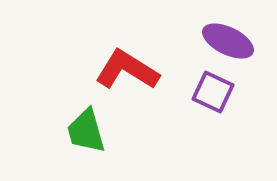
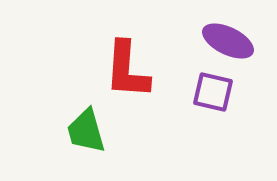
red L-shape: rotated 118 degrees counterclockwise
purple square: rotated 12 degrees counterclockwise
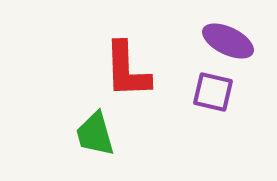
red L-shape: rotated 6 degrees counterclockwise
green trapezoid: moved 9 px right, 3 px down
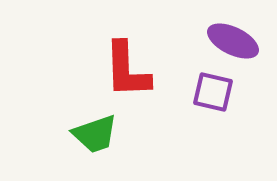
purple ellipse: moved 5 px right
green trapezoid: rotated 93 degrees counterclockwise
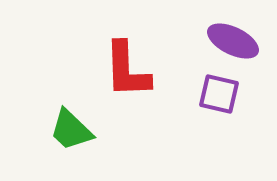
purple square: moved 6 px right, 2 px down
green trapezoid: moved 24 px left, 4 px up; rotated 63 degrees clockwise
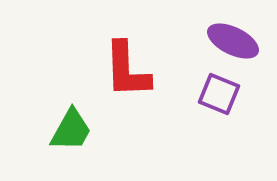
purple square: rotated 9 degrees clockwise
green trapezoid: rotated 105 degrees counterclockwise
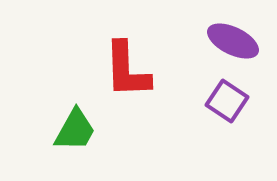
purple square: moved 8 px right, 7 px down; rotated 12 degrees clockwise
green trapezoid: moved 4 px right
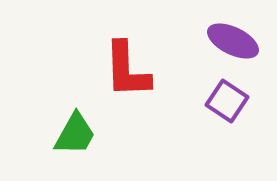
green trapezoid: moved 4 px down
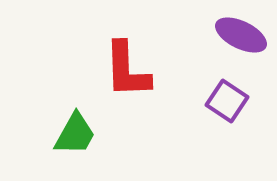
purple ellipse: moved 8 px right, 6 px up
